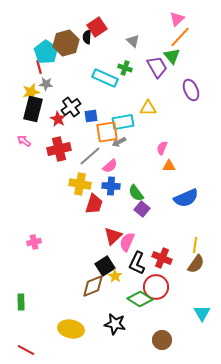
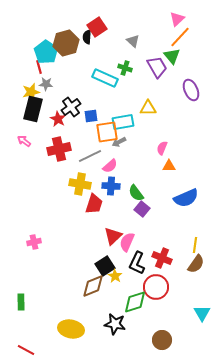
gray line at (90, 156): rotated 15 degrees clockwise
green diamond at (140, 299): moved 5 px left, 3 px down; rotated 50 degrees counterclockwise
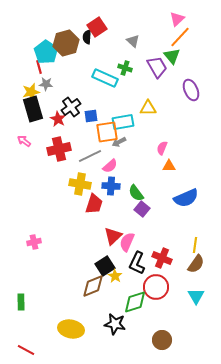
black rectangle at (33, 109): rotated 30 degrees counterclockwise
cyan triangle at (202, 313): moved 6 px left, 17 px up
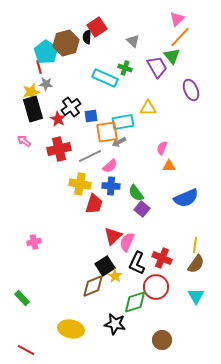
green rectangle at (21, 302): moved 1 px right, 4 px up; rotated 42 degrees counterclockwise
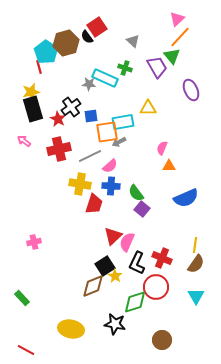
black semicircle at (87, 37): rotated 40 degrees counterclockwise
gray star at (46, 84): moved 43 px right
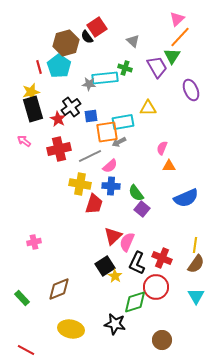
cyan pentagon at (46, 52): moved 13 px right, 14 px down
green triangle at (172, 56): rotated 12 degrees clockwise
cyan rectangle at (105, 78): rotated 30 degrees counterclockwise
brown diamond at (93, 286): moved 34 px left, 3 px down
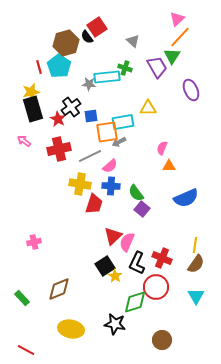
cyan rectangle at (105, 78): moved 2 px right, 1 px up
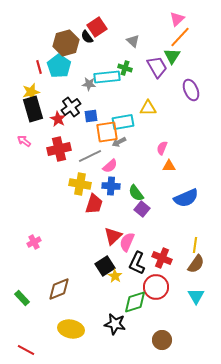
pink cross at (34, 242): rotated 16 degrees counterclockwise
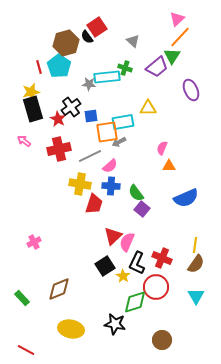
purple trapezoid at (157, 67): rotated 80 degrees clockwise
yellow star at (115, 276): moved 8 px right
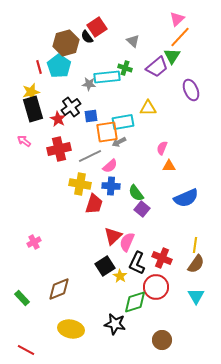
yellow star at (123, 276): moved 3 px left
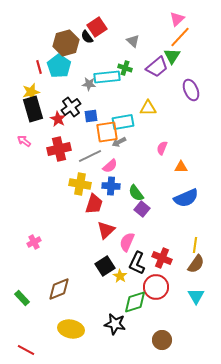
orange triangle at (169, 166): moved 12 px right, 1 px down
red triangle at (113, 236): moved 7 px left, 6 px up
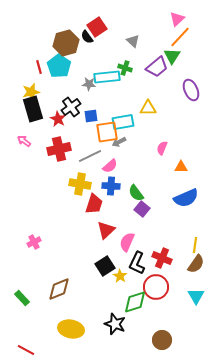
black star at (115, 324): rotated 10 degrees clockwise
